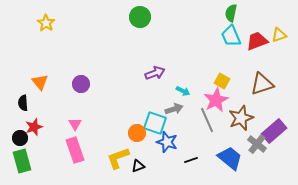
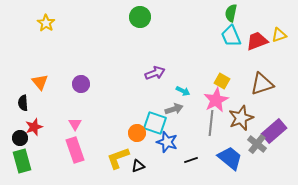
gray line: moved 4 px right, 3 px down; rotated 30 degrees clockwise
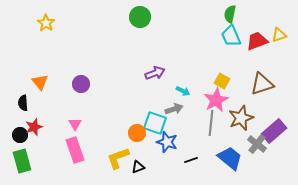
green semicircle: moved 1 px left, 1 px down
black circle: moved 3 px up
black triangle: moved 1 px down
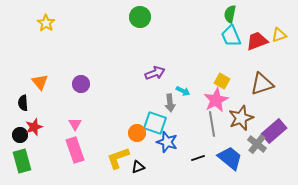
gray arrow: moved 4 px left, 6 px up; rotated 102 degrees clockwise
gray line: moved 1 px right, 1 px down; rotated 15 degrees counterclockwise
black line: moved 7 px right, 2 px up
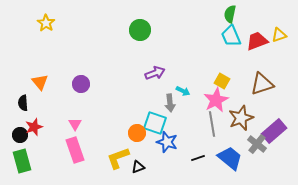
green circle: moved 13 px down
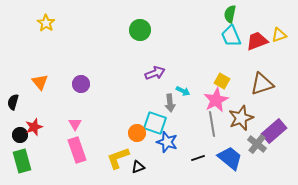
black semicircle: moved 10 px left, 1 px up; rotated 21 degrees clockwise
pink rectangle: moved 2 px right
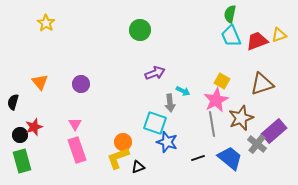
orange circle: moved 14 px left, 9 px down
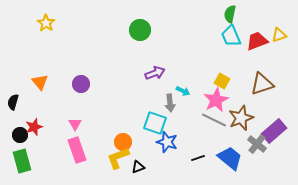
gray line: moved 2 px right, 4 px up; rotated 55 degrees counterclockwise
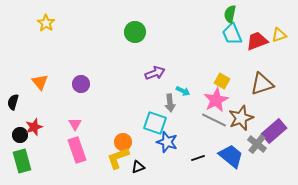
green circle: moved 5 px left, 2 px down
cyan trapezoid: moved 1 px right, 2 px up
blue trapezoid: moved 1 px right, 2 px up
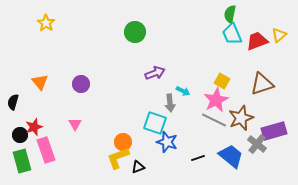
yellow triangle: rotated 21 degrees counterclockwise
purple rectangle: rotated 25 degrees clockwise
pink rectangle: moved 31 px left
